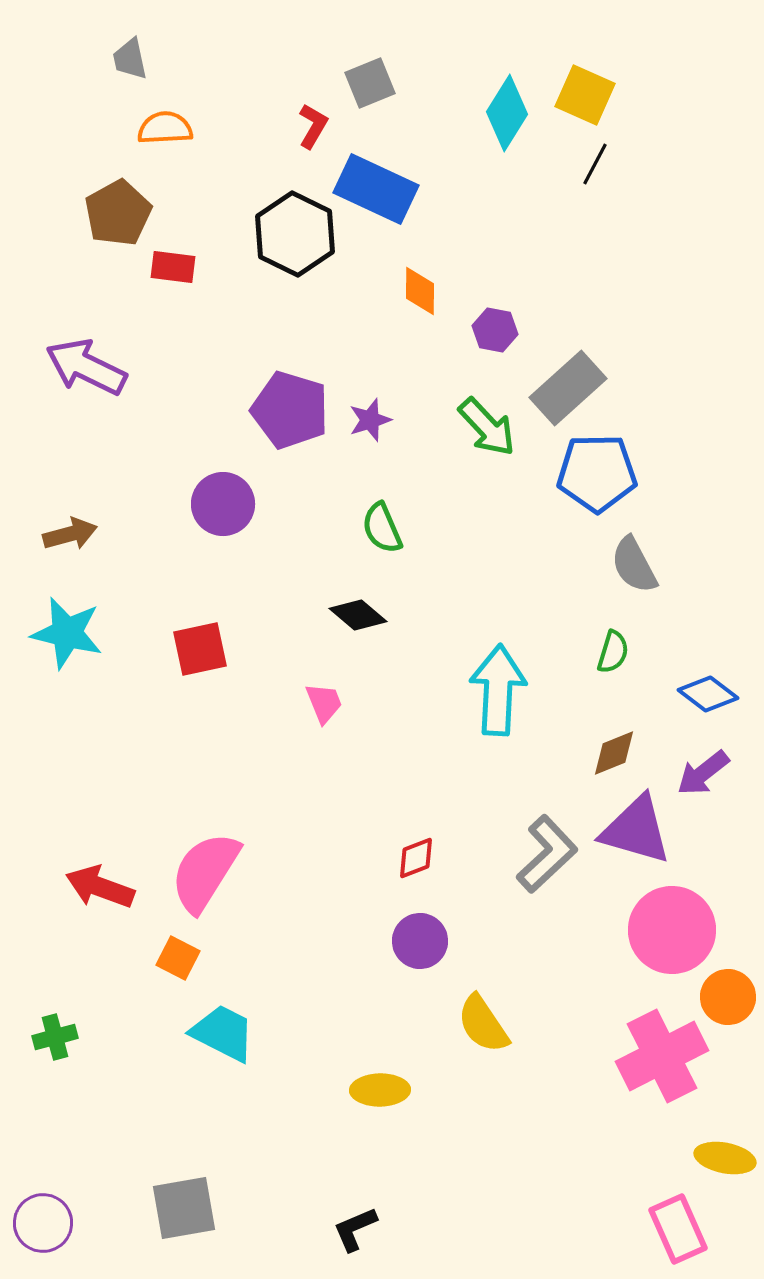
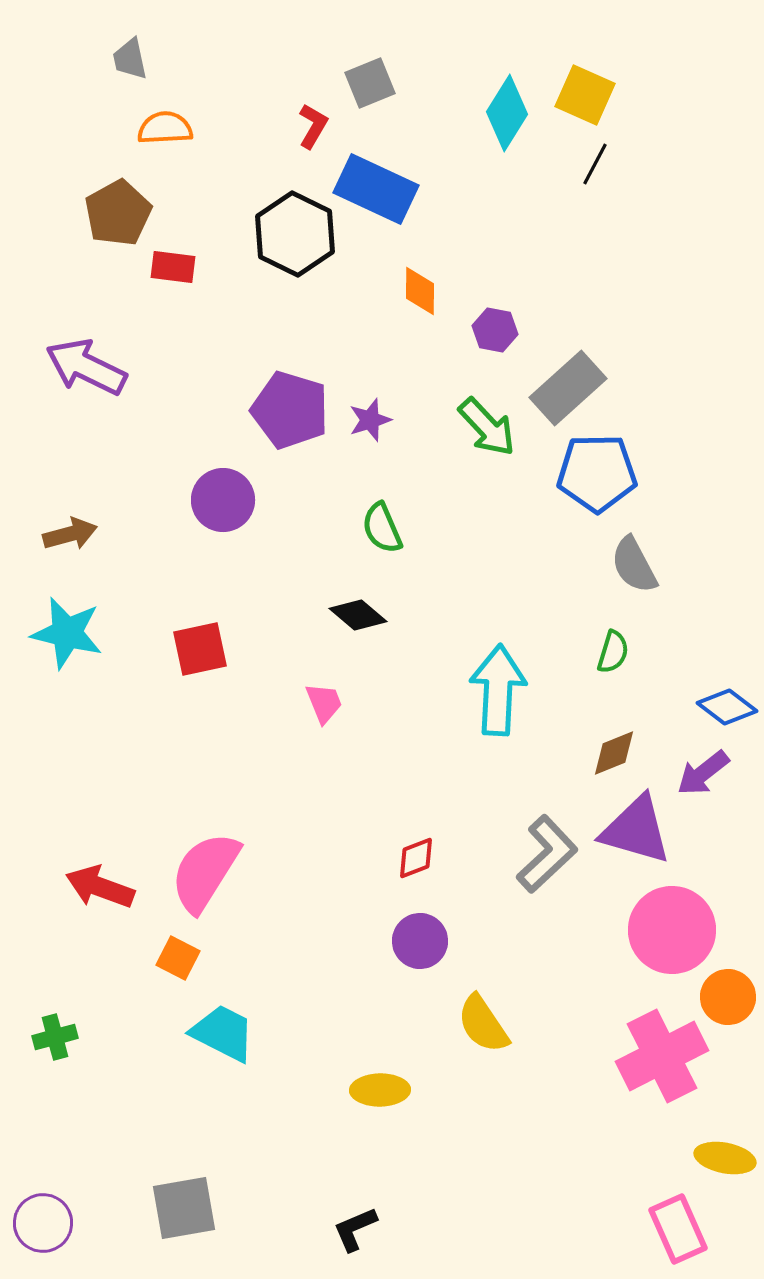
purple circle at (223, 504): moved 4 px up
blue diamond at (708, 694): moved 19 px right, 13 px down
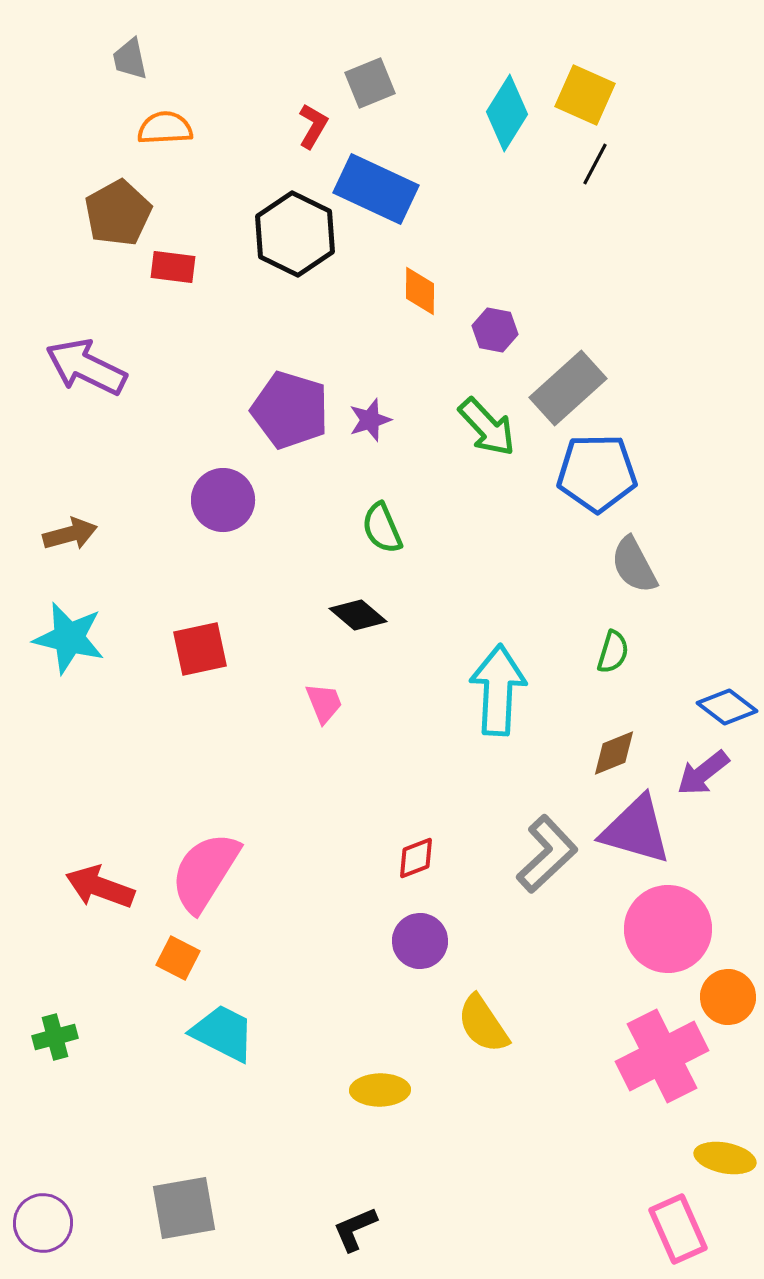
cyan star at (67, 633): moved 2 px right, 5 px down
pink circle at (672, 930): moved 4 px left, 1 px up
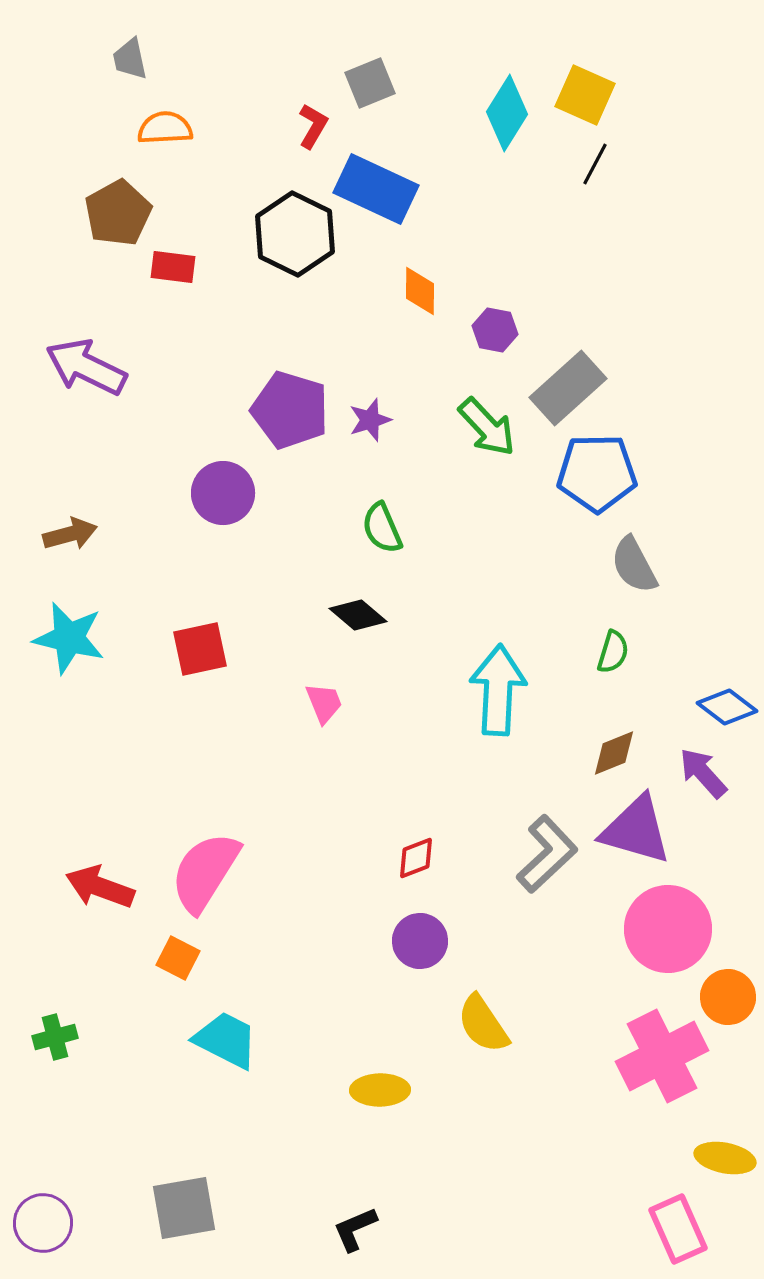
purple circle at (223, 500): moved 7 px up
purple arrow at (703, 773): rotated 86 degrees clockwise
cyan trapezoid at (223, 1033): moved 3 px right, 7 px down
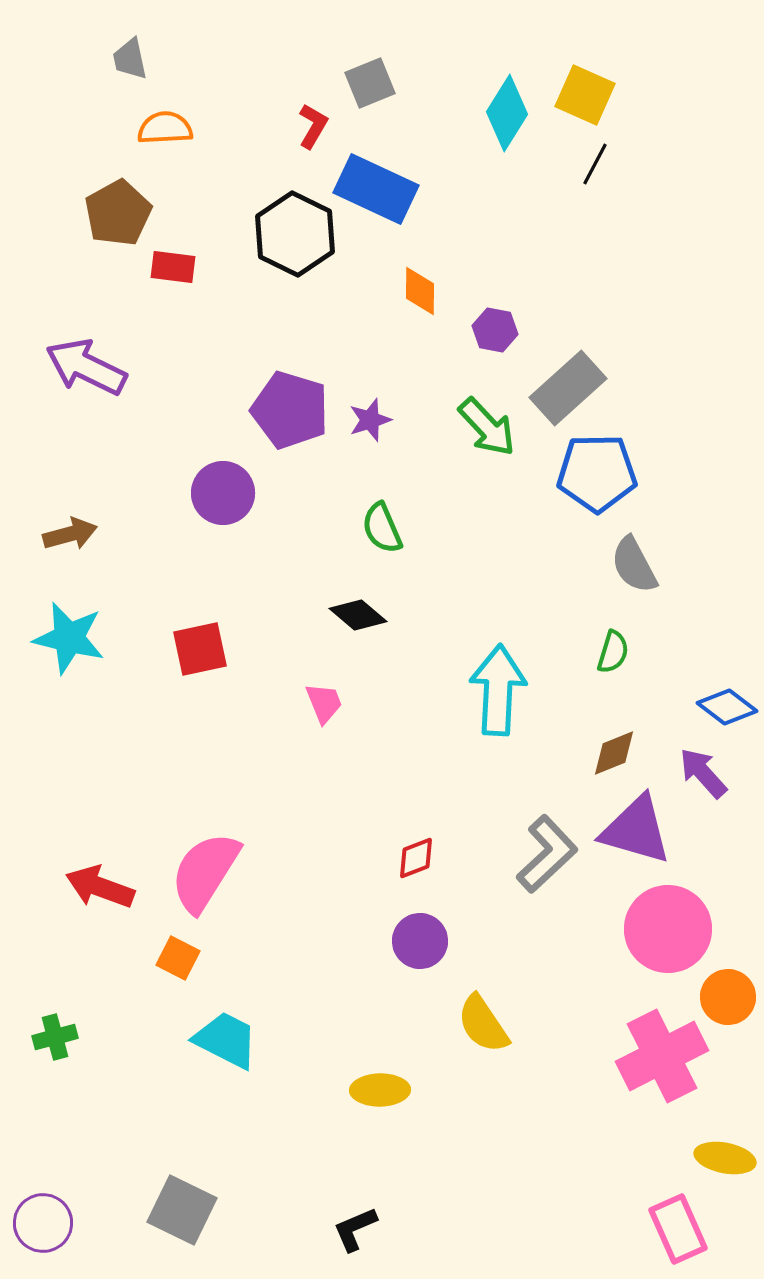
gray square at (184, 1208): moved 2 px left, 2 px down; rotated 36 degrees clockwise
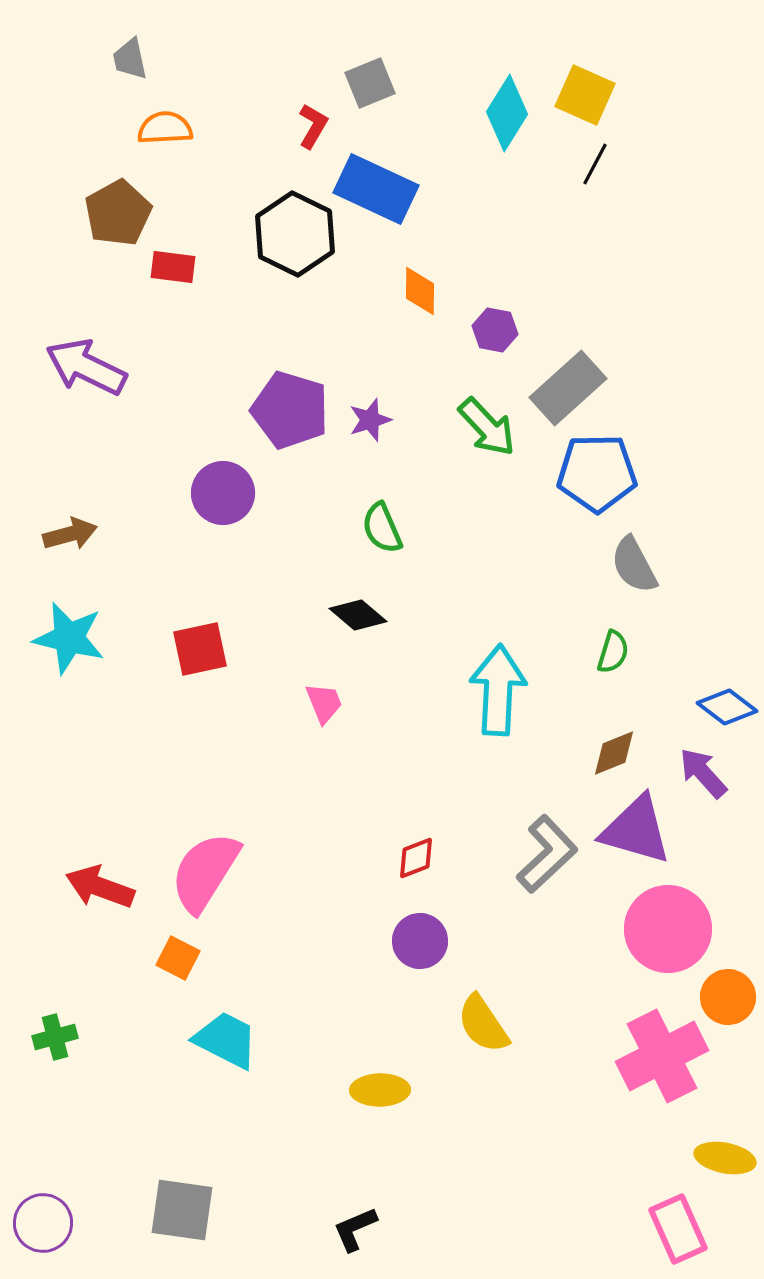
gray square at (182, 1210): rotated 18 degrees counterclockwise
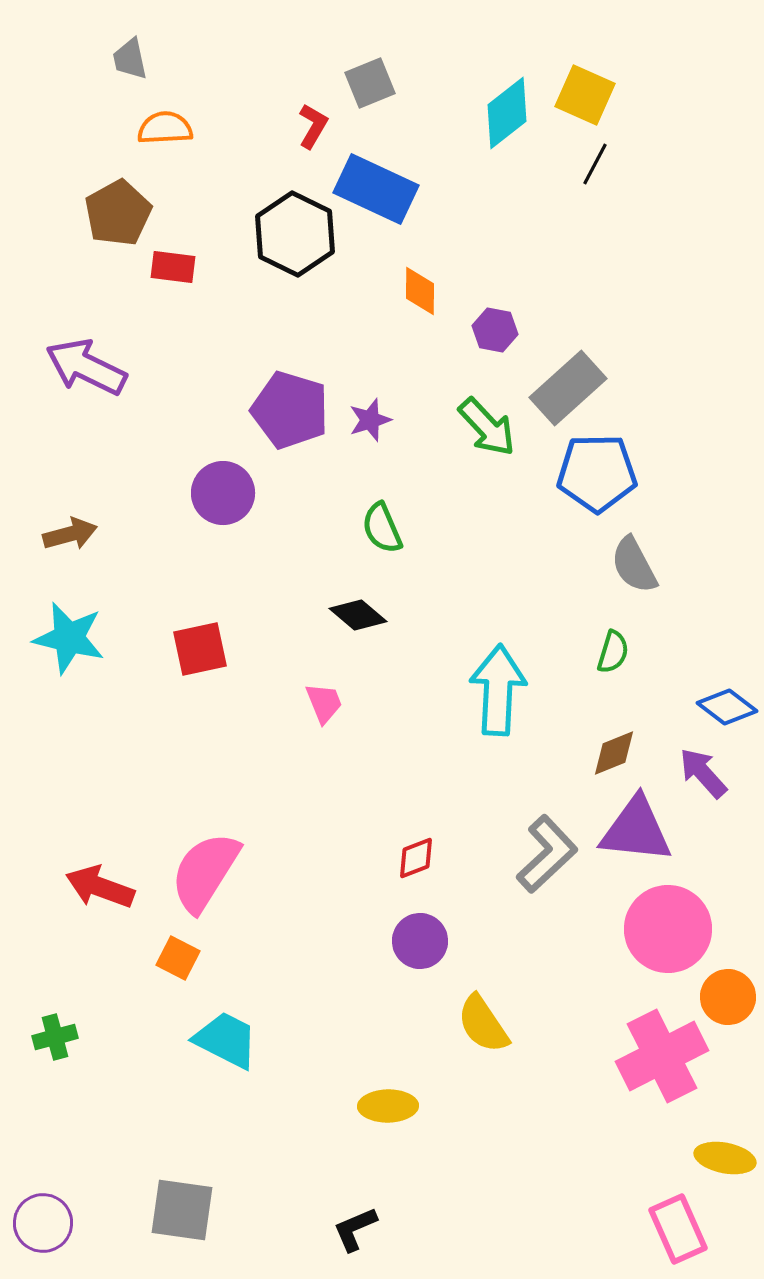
cyan diamond at (507, 113): rotated 20 degrees clockwise
purple triangle at (636, 830): rotated 10 degrees counterclockwise
yellow ellipse at (380, 1090): moved 8 px right, 16 px down
